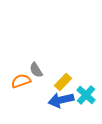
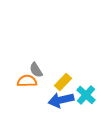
orange semicircle: moved 6 px right; rotated 18 degrees clockwise
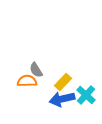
blue arrow: moved 1 px right, 1 px up
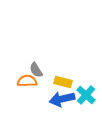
yellow rectangle: rotated 60 degrees clockwise
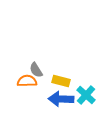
yellow rectangle: moved 2 px left, 1 px up
blue arrow: moved 1 px left; rotated 15 degrees clockwise
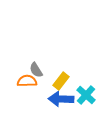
yellow rectangle: rotated 66 degrees counterclockwise
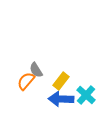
orange semicircle: moved 1 px left; rotated 48 degrees counterclockwise
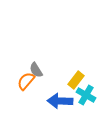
yellow rectangle: moved 15 px right, 1 px up
cyan cross: rotated 12 degrees counterclockwise
blue arrow: moved 1 px left, 2 px down
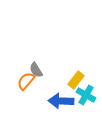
blue arrow: moved 1 px right
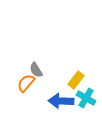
orange semicircle: moved 2 px down
cyan cross: moved 3 px down
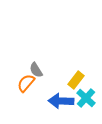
cyan cross: rotated 12 degrees clockwise
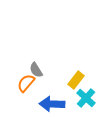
blue arrow: moved 9 px left, 3 px down
